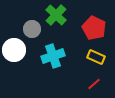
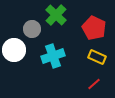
yellow rectangle: moved 1 px right
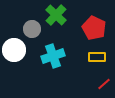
yellow rectangle: rotated 24 degrees counterclockwise
red line: moved 10 px right
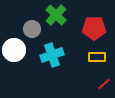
red pentagon: rotated 25 degrees counterclockwise
cyan cross: moved 1 px left, 1 px up
